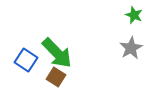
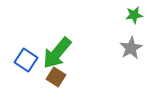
green star: rotated 30 degrees counterclockwise
green arrow: rotated 84 degrees clockwise
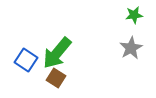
brown square: moved 1 px down
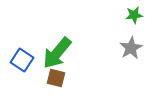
blue square: moved 4 px left
brown square: rotated 18 degrees counterclockwise
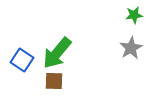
brown square: moved 2 px left, 3 px down; rotated 12 degrees counterclockwise
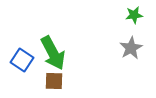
green arrow: moved 4 px left; rotated 68 degrees counterclockwise
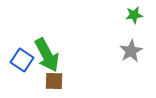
gray star: moved 3 px down
green arrow: moved 6 px left, 2 px down
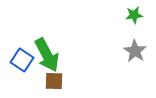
gray star: moved 4 px right; rotated 10 degrees counterclockwise
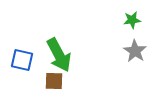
green star: moved 2 px left, 5 px down
green arrow: moved 12 px right
blue square: rotated 20 degrees counterclockwise
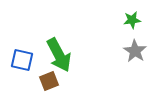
brown square: moved 5 px left; rotated 24 degrees counterclockwise
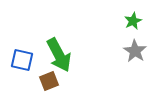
green star: moved 1 px right, 1 px down; rotated 18 degrees counterclockwise
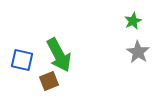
gray star: moved 3 px right, 1 px down
